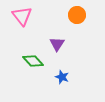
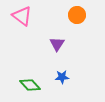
pink triangle: rotated 15 degrees counterclockwise
green diamond: moved 3 px left, 24 px down
blue star: rotated 24 degrees counterclockwise
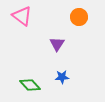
orange circle: moved 2 px right, 2 px down
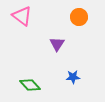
blue star: moved 11 px right
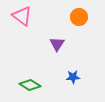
green diamond: rotated 15 degrees counterclockwise
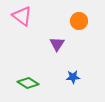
orange circle: moved 4 px down
green diamond: moved 2 px left, 2 px up
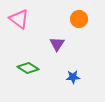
pink triangle: moved 3 px left, 3 px down
orange circle: moved 2 px up
green diamond: moved 15 px up
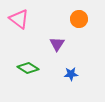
blue star: moved 2 px left, 3 px up
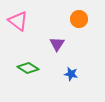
pink triangle: moved 1 px left, 2 px down
blue star: rotated 16 degrees clockwise
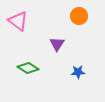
orange circle: moved 3 px up
blue star: moved 7 px right, 2 px up; rotated 16 degrees counterclockwise
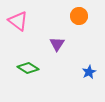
blue star: moved 11 px right; rotated 24 degrees counterclockwise
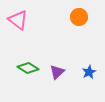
orange circle: moved 1 px down
pink triangle: moved 1 px up
purple triangle: moved 28 px down; rotated 14 degrees clockwise
